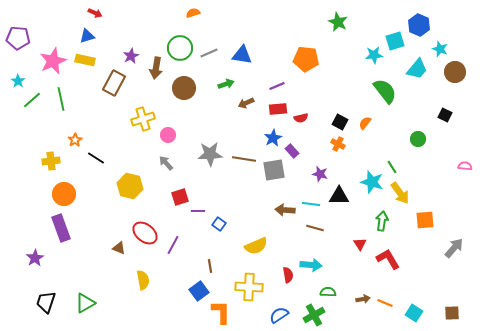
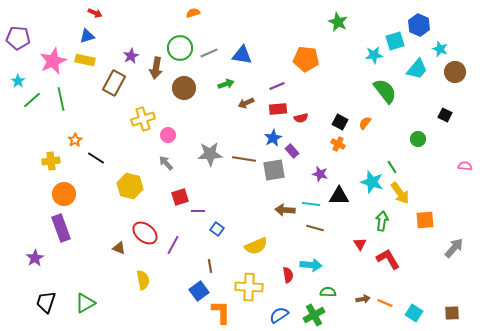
blue square at (219, 224): moved 2 px left, 5 px down
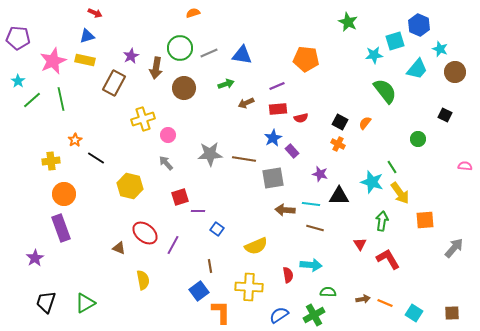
green star at (338, 22): moved 10 px right
gray square at (274, 170): moved 1 px left, 8 px down
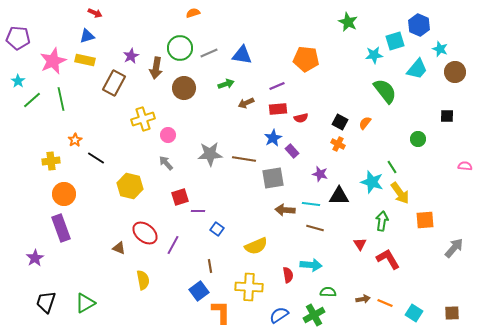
black square at (445, 115): moved 2 px right, 1 px down; rotated 24 degrees counterclockwise
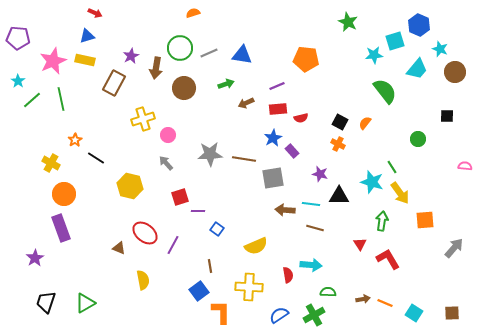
yellow cross at (51, 161): moved 2 px down; rotated 36 degrees clockwise
